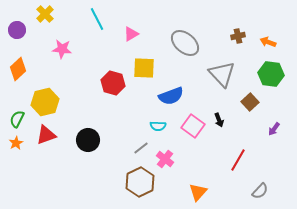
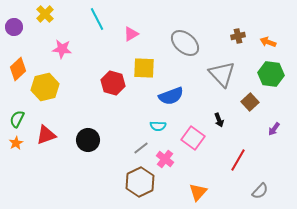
purple circle: moved 3 px left, 3 px up
yellow hexagon: moved 15 px up
pink square: moved 12 px down
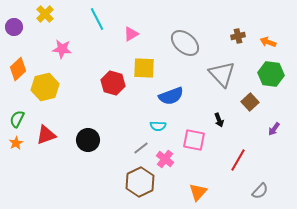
pink square: moved 1 px right, 2 px down; rotated 25 degrees counterclockwise
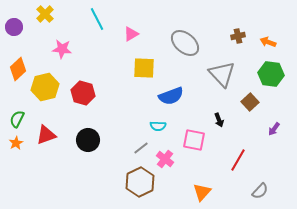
red hexagon: moved 30 px left, 10 px down
orange triangle: moved 4 px right
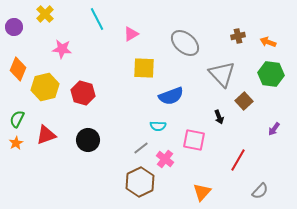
orange diamond: rotated 25 degrees counterclockwise
brown square: moved 6 px left, 1 px up
black arrow: moved 3 px up
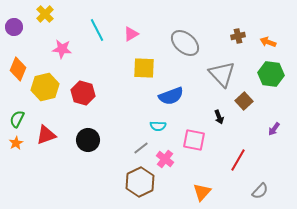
cyan line: moved 11 px down
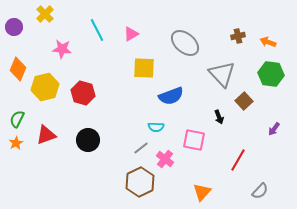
cyan semicircle: moved 2 px left, 1 px down
